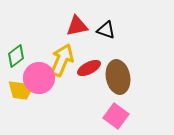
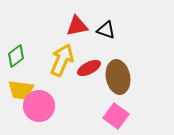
pink circle: moved 28 px down
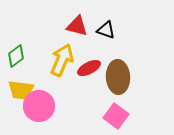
red triangle: rotated 25 degrees clockwise
brown ellipse: rotated 8 degrees clockwise
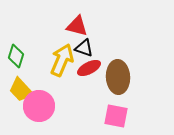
black triangle: moved 22 px left, 18 px down
green diamond: rotated 35 degrees counterclockwise
yellow trapezoid: rotated 40 degrees clockwise
pink square: rotated 25 degrees counterclockwise
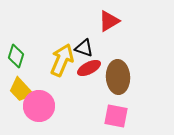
red triangle: moved 32 px right, 5 px up; rotated 45 degrees counterclockwise
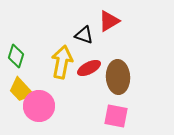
black triangle: moved 13 px up
yellow arrow: moved 2 px down; rotated 12 degrees counterclockwise
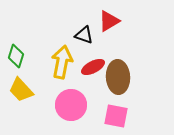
red ellipse: moved 4 px right, 1 px up
pink circle: moved 32 px right, 1 px up
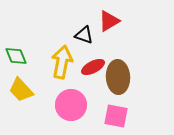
green diamond: rotated 40 degrees counterclockwise
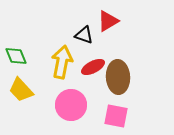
red triangle: moved 1 px left
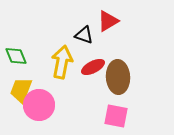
yellow trapezoid: rotated 64 degrees clockwise
pink circle: moved 32 px left
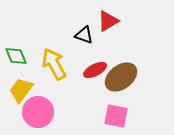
yellow arrow: moved 8 px left, 2 px down; rotated 40 degrees counterclockwise
red ellipse: moved 2 px right, 3 px down
brown ellipse: moved 3 px right; rotated 56 degrees clockwise
yellow trapezoid: rotated 16 degrees clockwise
pink circle: moved 1 px left, 7 px down
